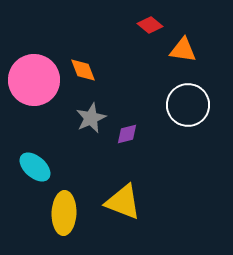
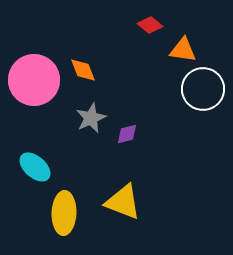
white circle: moved 15 px right, 16 px up
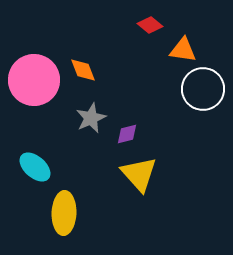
yellow triangle: moved 16 px right, 28 px up; rotated 27 degrees clockwise
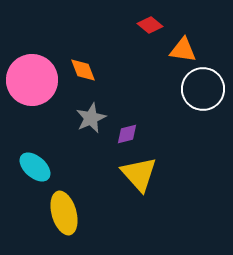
pink circle: moved 2 px left
yellow ellipse: rotated 18 degrees counterclockwise
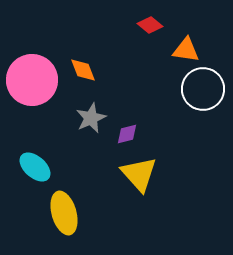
orange triangle: moved 3 px right
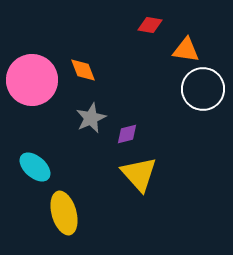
red diamond: rotated 30 degrees counterclockwise
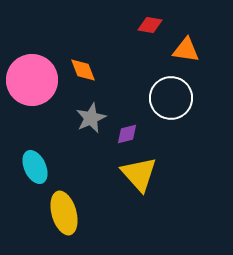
white circle: moved 32 px left, 9 px down
cyan ellipse: rotated 24 degrees clockwise
